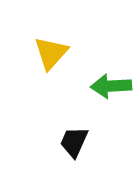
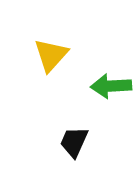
yellow triangle: moved 2 px down
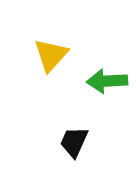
green arrow: moved 4 px left, 5 px up
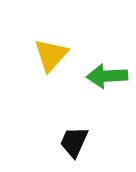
green arrow: moved 5 px up
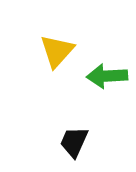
yellow triangle: moved 6 px right, 4 px up
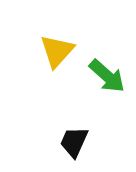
green arrow: rotated 135 degrees counterclockwise
